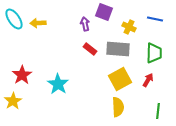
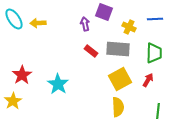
blue line: rotated 14 degrees counterclockwise
red rectangle: moved 1 px right, 2 px down
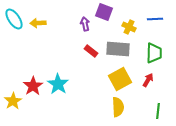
red star: moved 11 px right, 11 px down
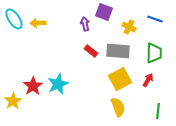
blue line: rotated 21 degrees clockwise
gray rectangle: moved 2 px down
cyan star: rotated 15 degrees clockwise
yellow semicircle: rotated 18 degrees counterclockwise
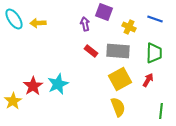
green line: moved 3 px right
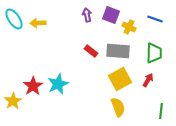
purple square: moved 7 px right, 3 px down
purple arrow: moved 2 px right, 9 px up
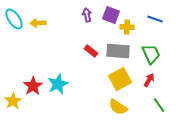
yellow cross: moved 2 px left; rotated 24 degrees counterclockwise
green trapezoid: moved 3 px left, 1 px down; rotated 25 degrees counterclockwise
red arrow: moved 1 px right
yellow semicircle: rotated 144 degrees clockwise
green line: moved 2 px left, 6 px up; rotated 42 degrees counterclockwise
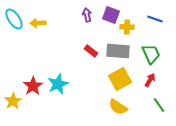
red arrow: moved 1 px right
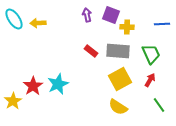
blue line: moved 7 px right, 5 px down; rotated 21 degrees counterclockwise
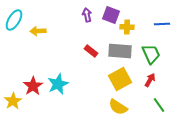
cyan ellipse: moved 1 px down; rotated 65 degrees clockwise
yellow arrow: moved 8 px down
gray rectangle: moved 2 px right
